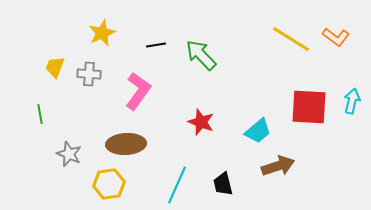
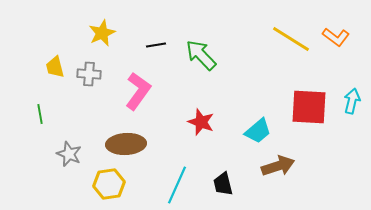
yellow trapezoid: rotated 35 degrees counterclockwise
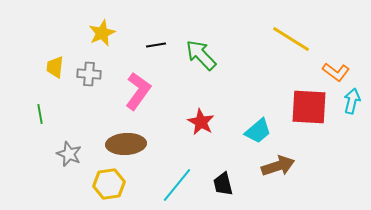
orange L-shape: moved 35 px down
yellow trapezoid: rotated 20 degrees clockwise
red star: rotated 8 degrees clockwise
cyan line: rotated 15 degrees clockwise
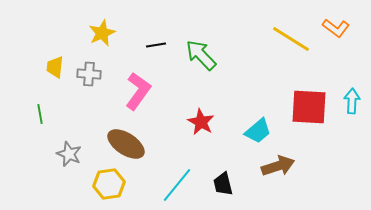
orange L-shape: moved 44 px up
cyan arrow: rotated 10 degrees counterclockwise
brown ellipse: rotated 36 degrees clockwise
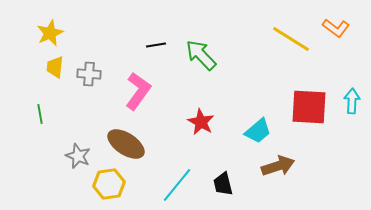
yellow star: moved 52 px left
gray star: moved 9 px right, 2 px down
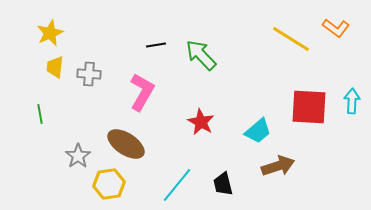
pink L-shape: moved 4 px right, 1 px down; rotated 6 degrees counterclockwise
gray star: rotated 15 degrees clockwise
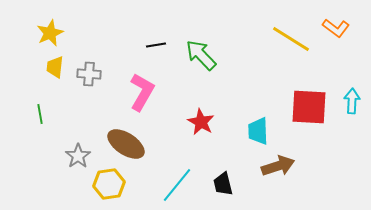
cyan trapezoid: rotated 128 degrees clockwise
